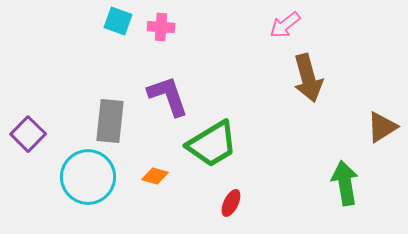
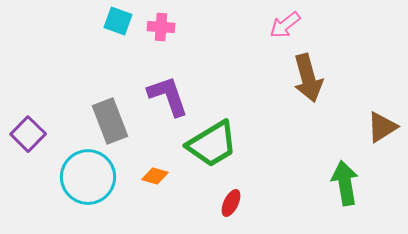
gray rectangle: rotated 27 degrees counterclockwise
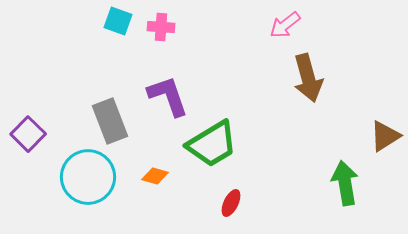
brown triangle: moved 3 px right, 9 px down
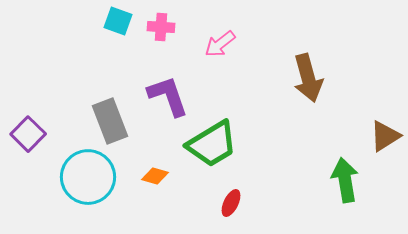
pink arrow: moved 65 px left, 19 px down
green arrow: moved 3 px up
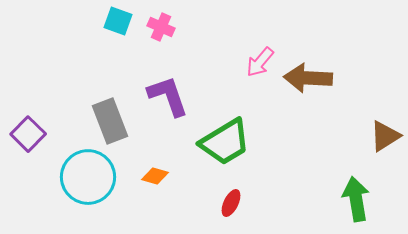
pink cross: rotated 20 degrees clockwise
pink arrow: moved 40 px right, 18 px down; rotated 12 degrees counterclockwise
brown arrow: rotated 108 degrees clockwise
green trapezoid: moved 13 px right, 2 px up
green arrow: moved 11 px right, 19 px down
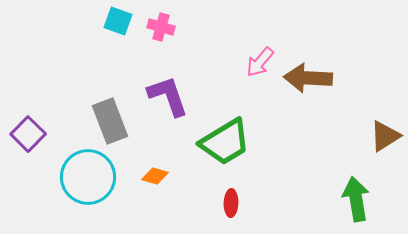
pink cross: rotated 8 degrees counterclockwise
red ellipse: rotated 24 degrees counterclockwise
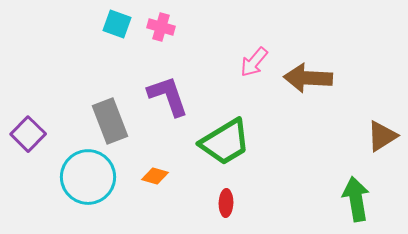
cyan square: moved 1 px left, 3 px down
pink arrow: moved 6 px left
brown triangle: moved 3 px left
red ellipse: moved 5 px left
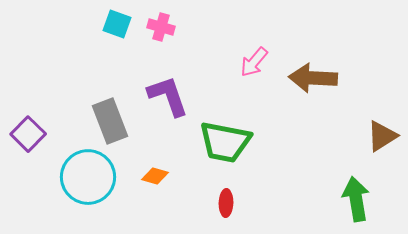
brown arrow: moved 5 px right
green trapezoid: rotated 42 degrees clockwise
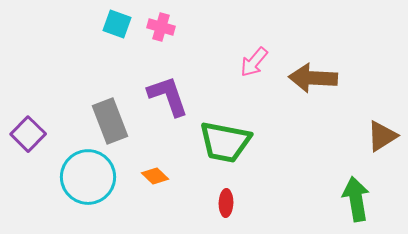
orange diamond: rotated 28 degrees clockwise
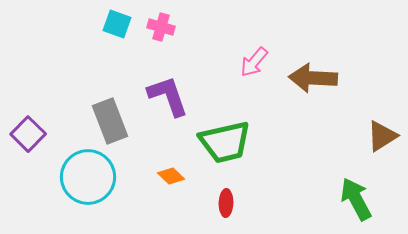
green trapezoid: rotated 24 degrees counterclockwise
orange diamond: moved 16 px right
green arrow: rotated 18 degrees counterclockwise
